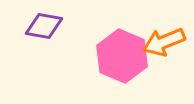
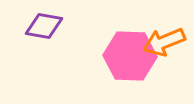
pink hexagon: moved 8 px right; rotated 21 degrees counterclockwise
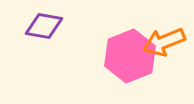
pink hexagon: rotated 24 degrees counterclockwise
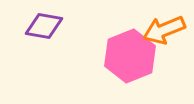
orange arrow: moved 12 px up
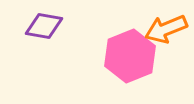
orange arrow: moved 2 px right, 1 px up
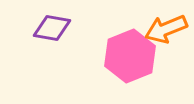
purple diamond: moved 8 px right, 2 px down
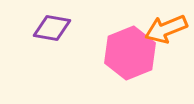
pink hexagon: moved 3 px up
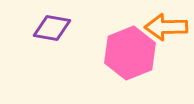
orange arrow: moved 2 px up; rotated 21 degrees clockwise
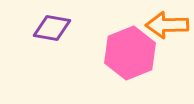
orange arrow: moved 1 px right, 2 px up
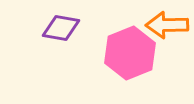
purple diamond: moved 9 px right
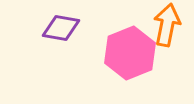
orange arrow: rotated 102 degrees clockwise
